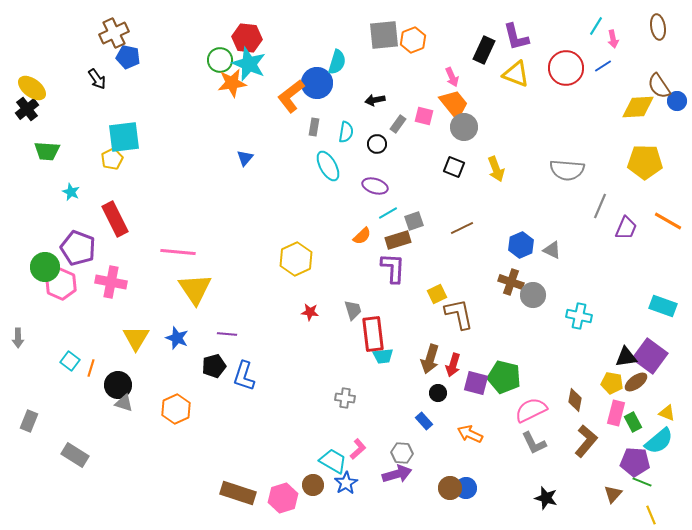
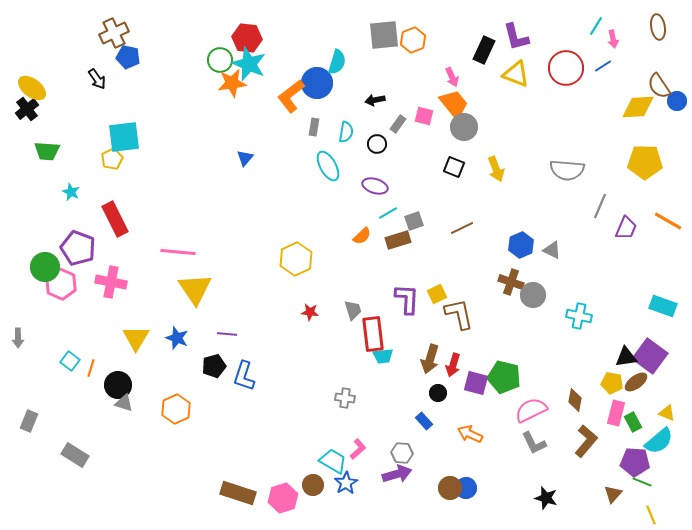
purple L-shape at (393, 268): moved 14 px right, 31 px down
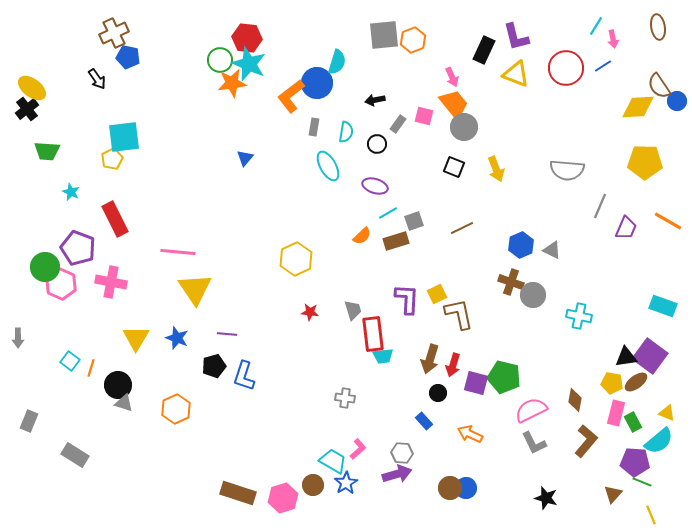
brown rectangle at (398, 240): moved 2 px left, 1 px down
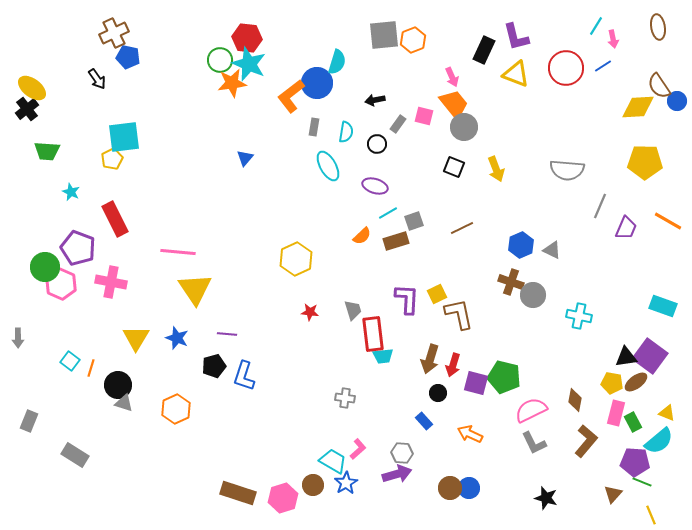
blue circle at (466, 488): moved 3 px right
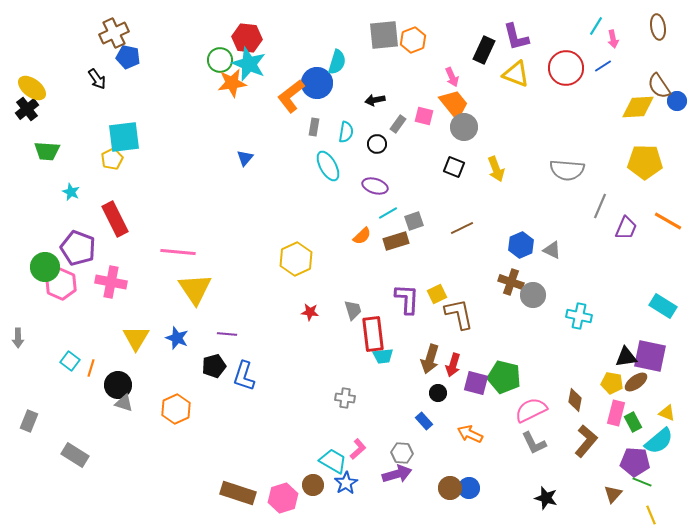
cyan rectangle at (663, 306): rotated 12 degrees clockwise
purple square at (650, 356): rotated 24 degrees counterclockwise
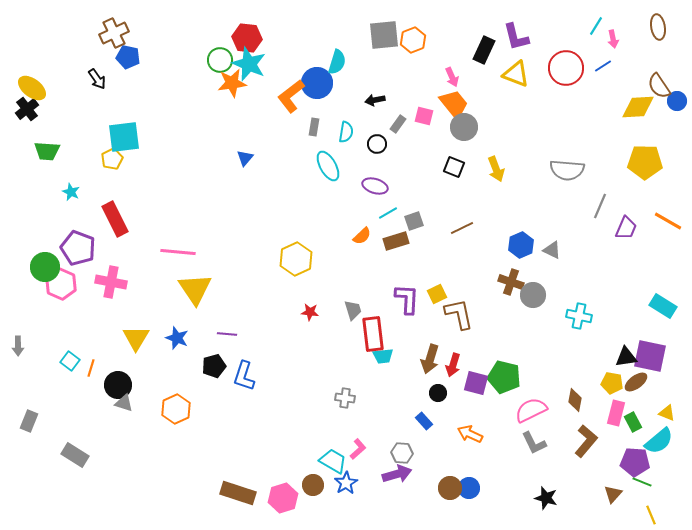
gray arrow at (18, 338): moved 8 px down
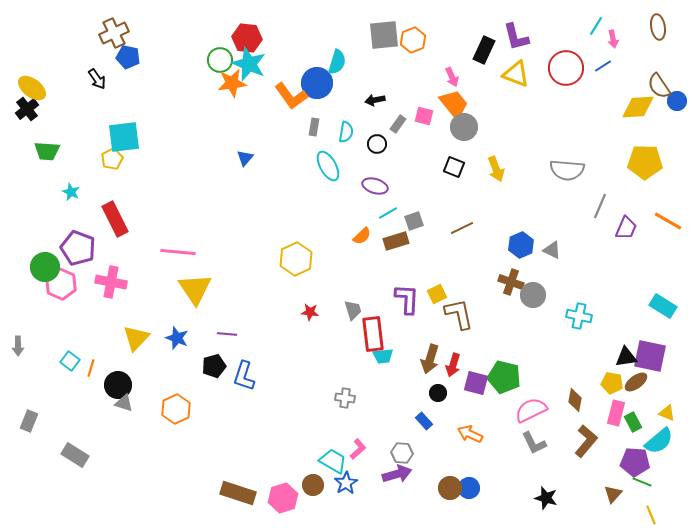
orange L-shape at (291, 96): rotated 88 degrees counterclockwise
yellow triangle at (136, 338): rotated 12 degrees clockwise
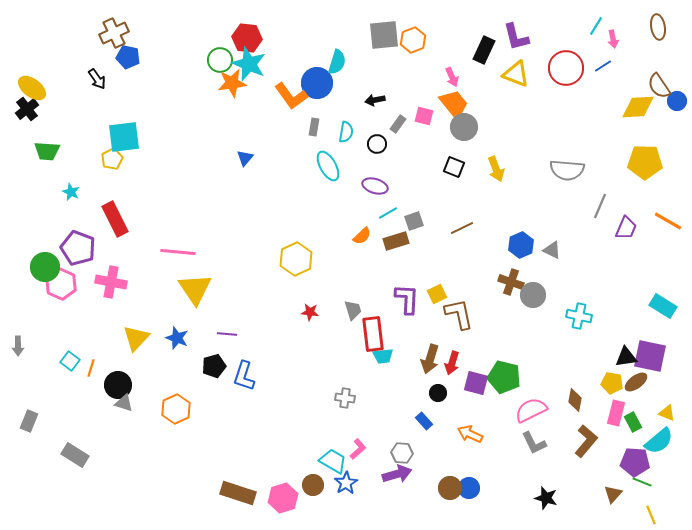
red arrow at (453, 365): moved 1 px left, 2 px up
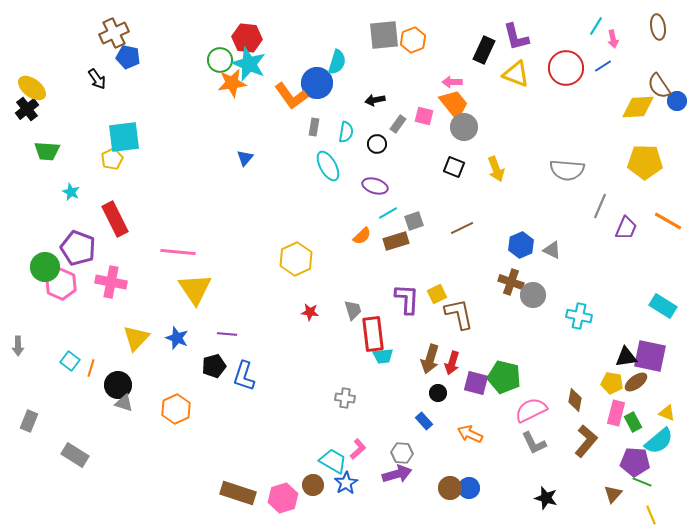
pink arrow at (452, 77): moved 5 px down; rotated 114 degrees clockwise
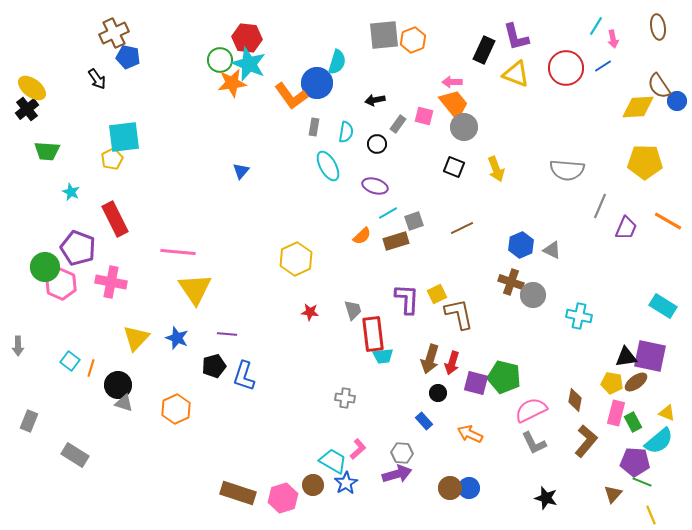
blue triangle at (245, 158): moved 4 px left, 13 px down
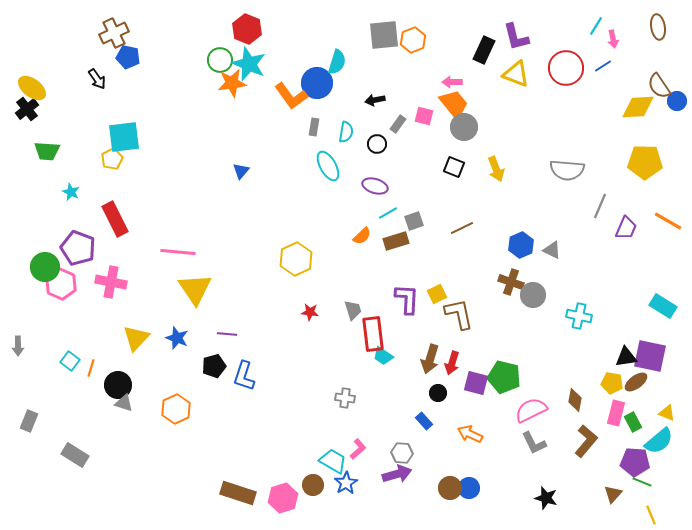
red hexagon at (247, 38): moved 9 px up; rotated 16 degrees clockwise
cyan trapezoid at (383, 356): rotated 40 degrees clockwise
